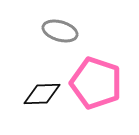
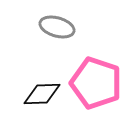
gray ellipse: moved 3 px left, 4 px up
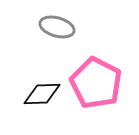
pink pentagon: rotated 9 degrees clockwise
